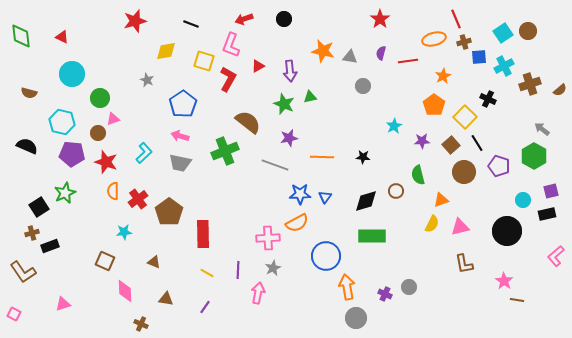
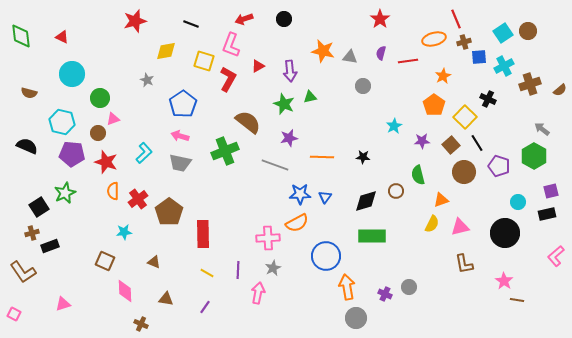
cyan circle at (523, 200): moved 5 px left, 2 px down
black circle at (507, 231): moved 2 px left, 2 px down
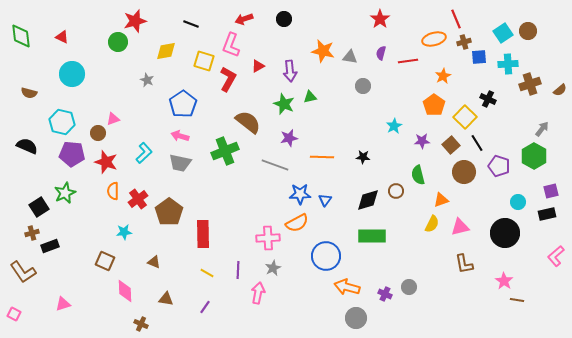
cyan cross at (504, 66): moved 4 px right, 2 px up; rotated 24 degrees clockwise
green circle at (100, 98): moved 18 px right, 56 px up
gray arrow at (542, 129): rotated 91 degrees clockwise
blue triangle at (325, 197): moved 3 px down
black diamond at (366, 201): moved 2 px right, 1 px up
orange arrow at (347, 287): rotated 65 degrees counterclockwise
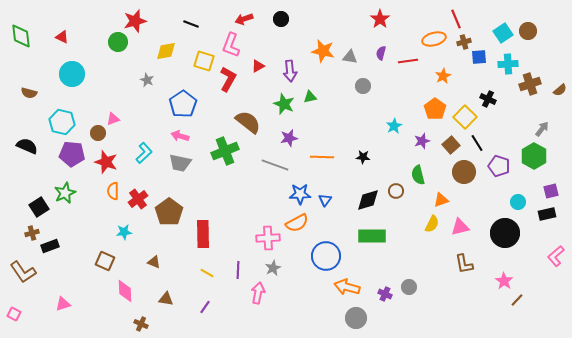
black circle at (284, 19): moved 3 px left
orange pentagon at (434, 105): moved 1 px right, 4 px down
purple star at (422, 141): rotated 14 degrees counterclockwise
brown line at (517, 300): rotated 56 degrees counterclockwise
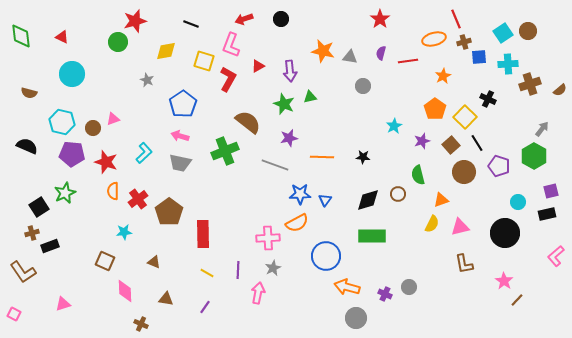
brown circle at (98, 133): moved 5 px left, 5 px up
brown circle at (396, 191): moved 2 px right, 3 px down
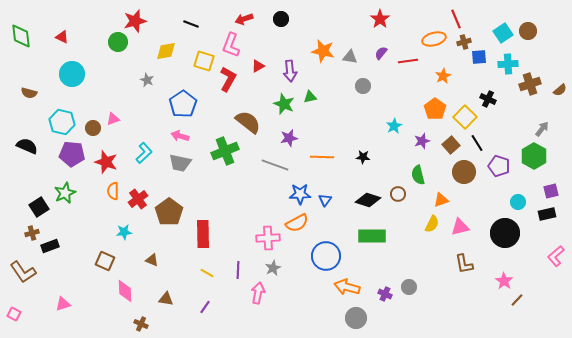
purple semicircle at (381, 53): rotated 24 degrees clockwise
black diamond at (368, 200): rotated 35 degrees clockwise
brown triangle at (154, 262): moved 2 px left, 2 px up
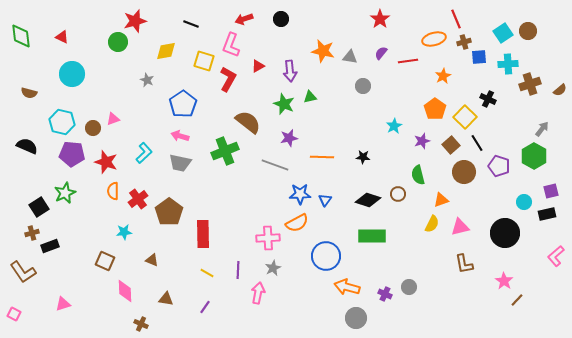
cyan circle at (518, 202): moved 6 px right
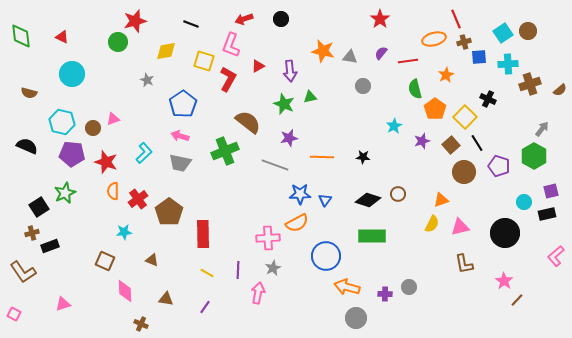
orange star at (443, 76): moved 3 px right, 1 px up
green semicircle at (418, 175): moved 3 px left, 86 px up
purple cross at (385, 294): rotated 24 degrees counterclockwise
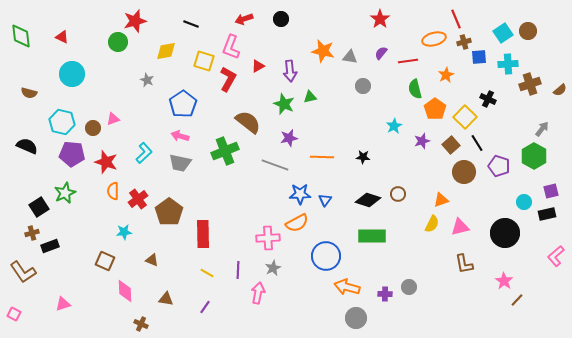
pink L-shape at (231, 45): moved 2 px down
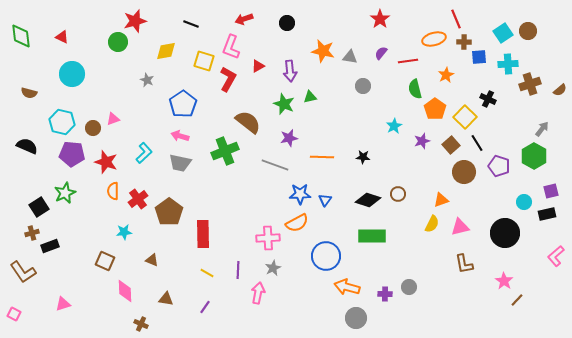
black circle at (281, 19): moved 6 px right, 4 px down
brown cross at (464, 42): rotated 16 degrees clockwise
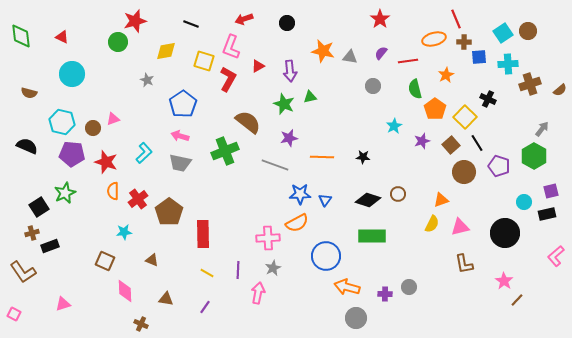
gray circle at (363, 86): moved 10 px right
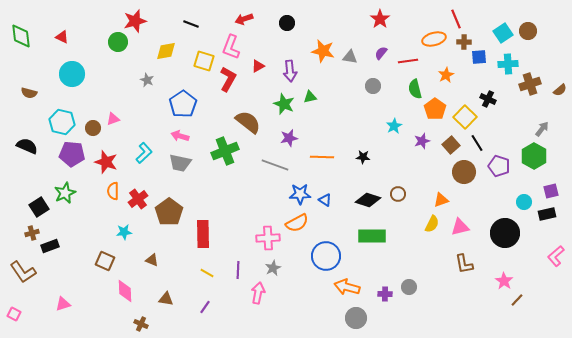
blue triangle at (325, 200): rotated 32 degrees counterclockwise
